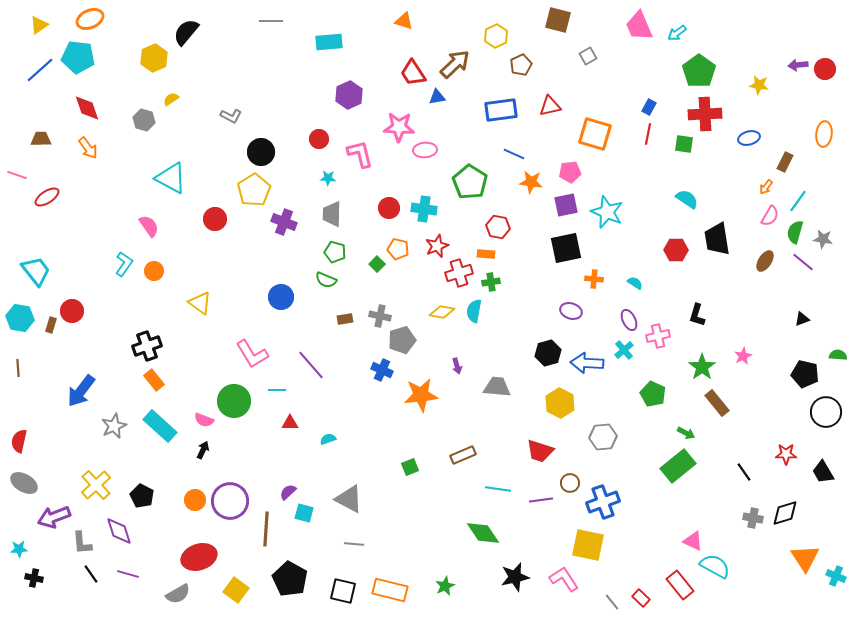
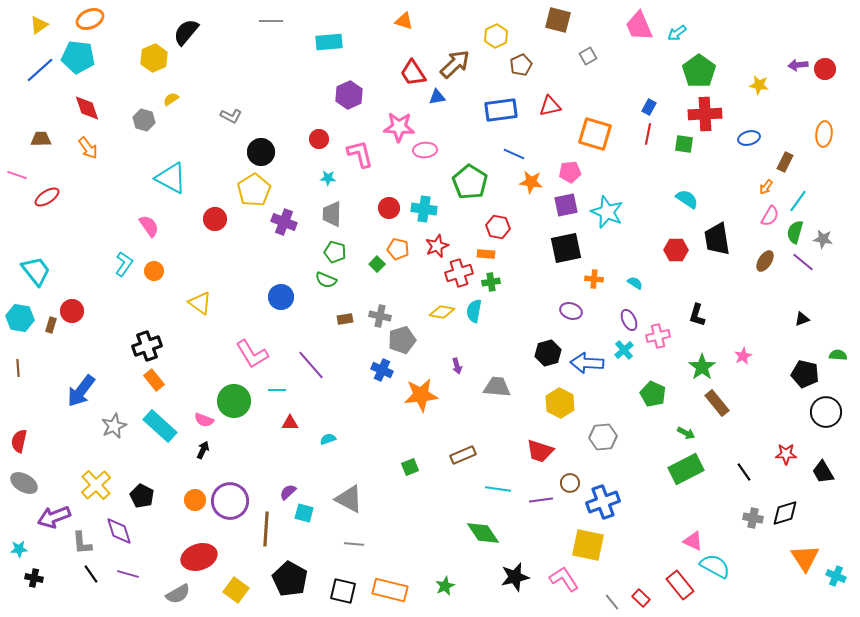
green rectangle at (678, 466): moved 8 px right, 3 px down; rotated 12 degrees clockwise
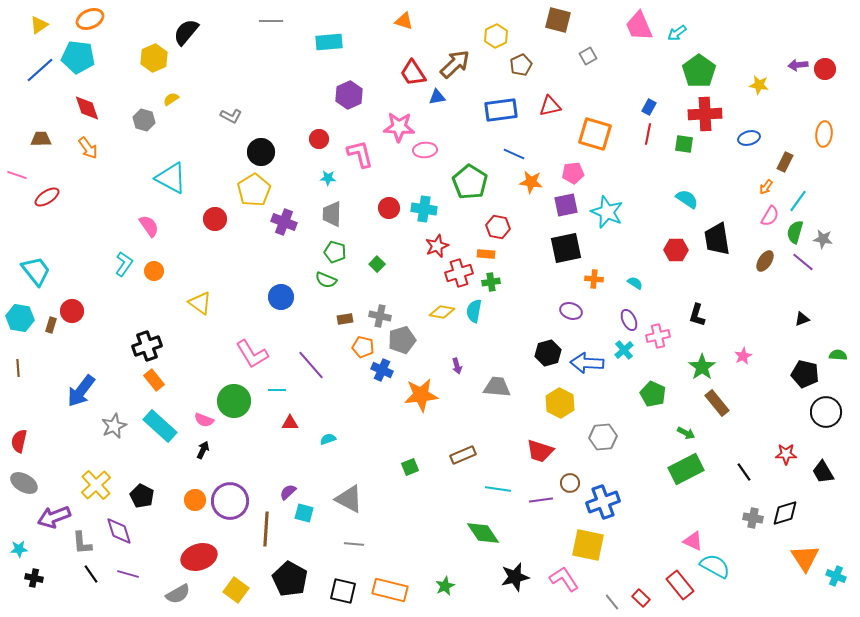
pink pentagon at (570, 172): moved 3 px right, 1 px down
orange pentagon at (398, 249): moved 35 px left, 98 px down
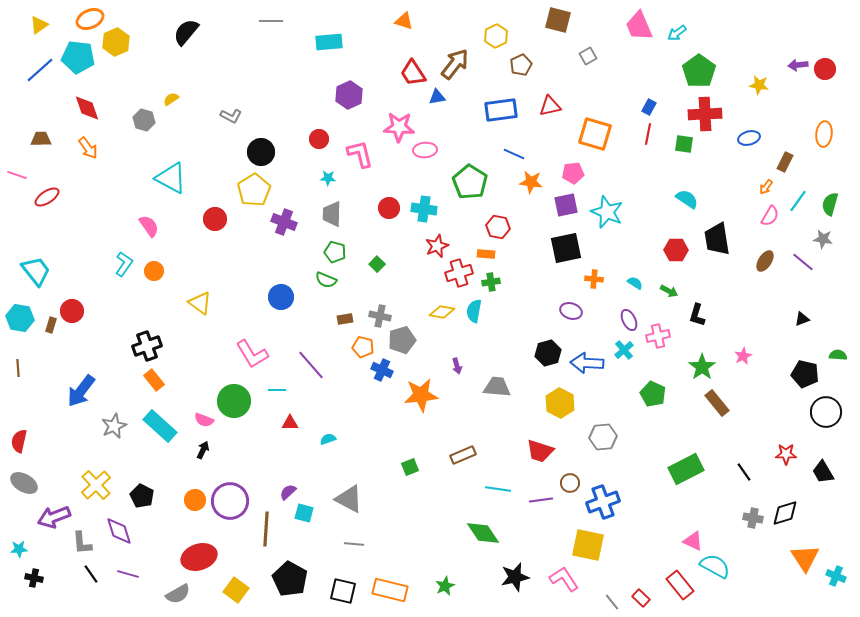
yellow hexagon at (154, 58): moved 38 px left, 16 px up
brown arrow at (455, 64): rotated 8 degrees counterclockwise
green semicircle at (795, 232): moved 35 px right, 28 px up
green arrow at (686, 433): moved 17 px left, 142 px up
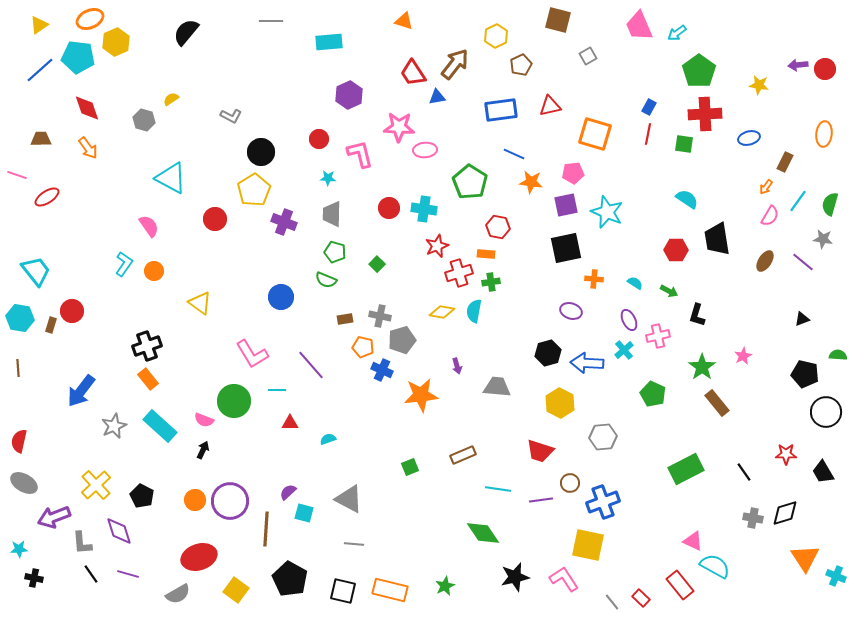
orange rectangle at (154, 380): moved 6 px left, 1 px up
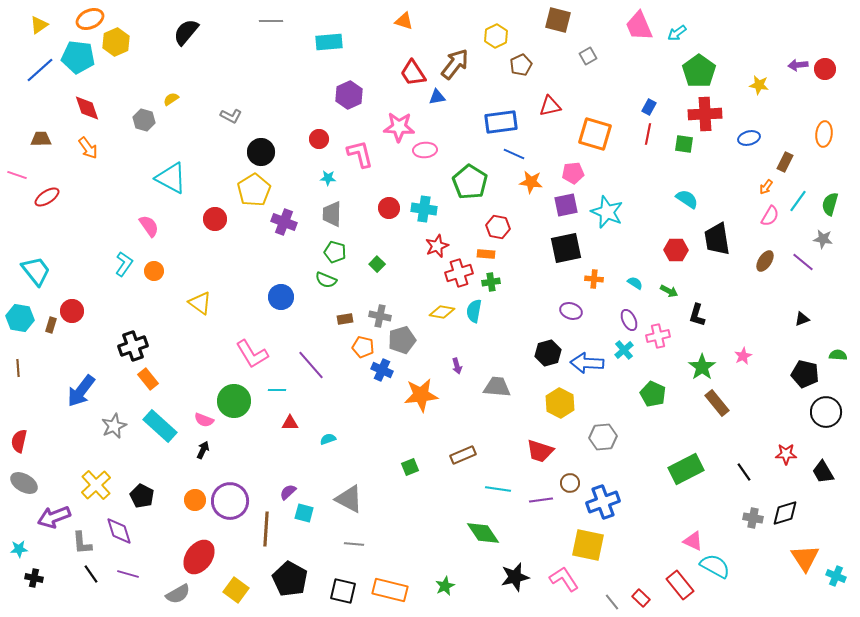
blue rectangle at (501, 110): moved 12 px down
black cross at (147, 346): moved 14 px left
red ellipse at (199, 557): rotated 36 degrees counterclockwise
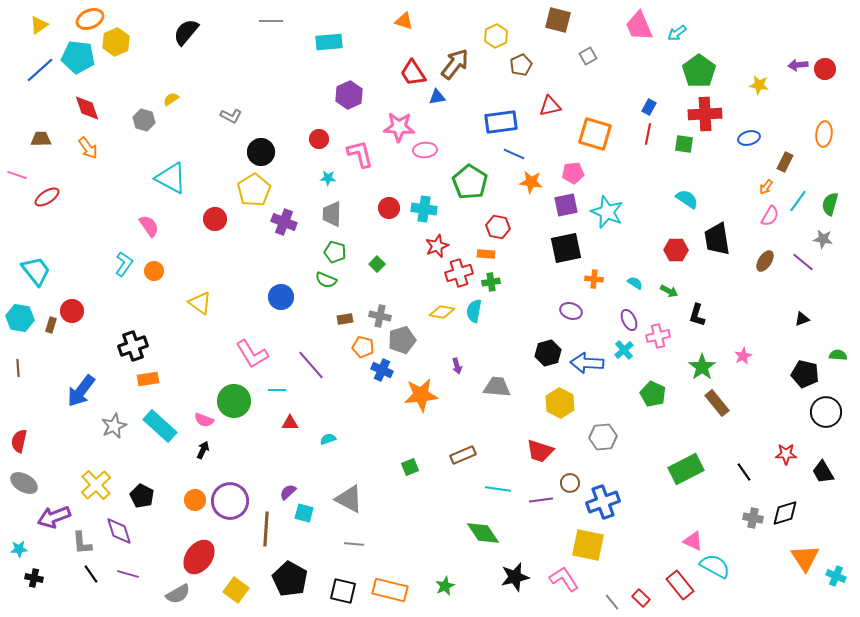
orange rectangle at (148, 379): rotated 60 degrees counterclockwise
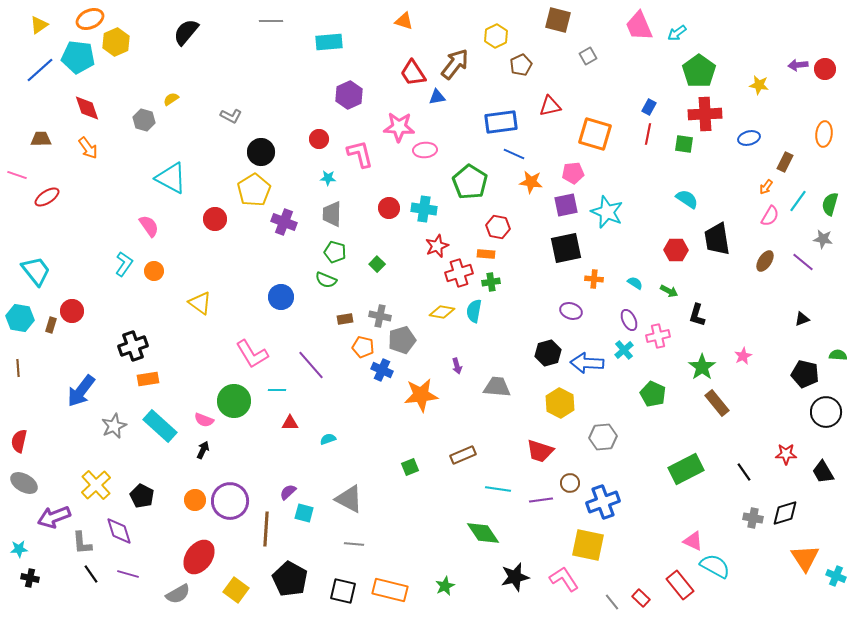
black cross at (34, 578): moved 4 px left
